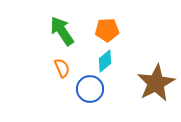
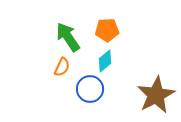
green arrow: moved 6 px right, 6 px down
orange semicircle: moved 1 px up; rotated 48 degrees clockwise
brown star: moved 12 px down
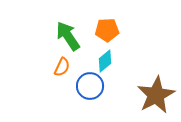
green arrow: moved 1 px up
blue circle: moved 3 px up
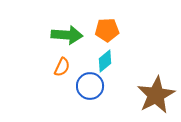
green arrow: moved 1 px left, 1 px up; rotated 128 degrees clockwise
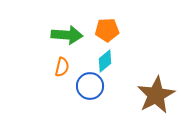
orange semicircle: rotated 12 degrees counterclockwise
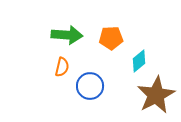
orange pentagon: moved 4 px right, 8 px down
cyan diamond: moved 34 px right
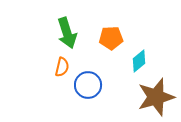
green arrow: moved 2 px up; rotated 68 degrees clockwise
blue circle: moved 2 px left, 1 px up
brown star: moved 2 px down; rotated 12 degrees clockwise
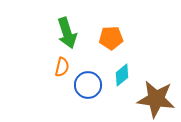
cyan diamond: moved 17 px left, 14 px down
brown star: moved 2 px down; rotated 24 degrees clockwise
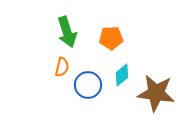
green arrow: moved 1 px up
brown star: moved 6 px up
